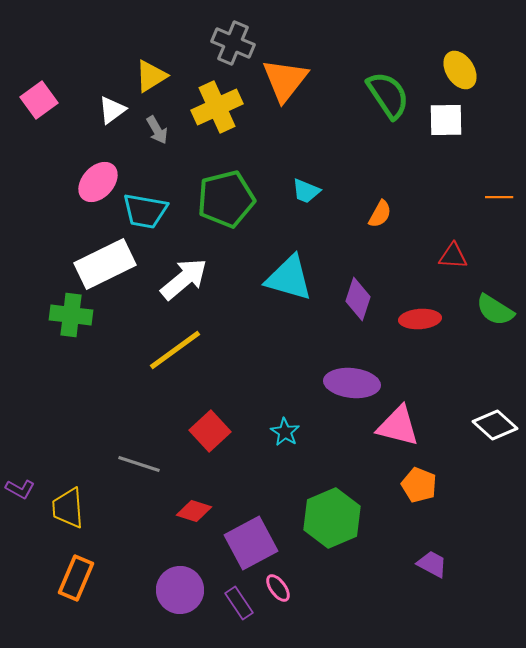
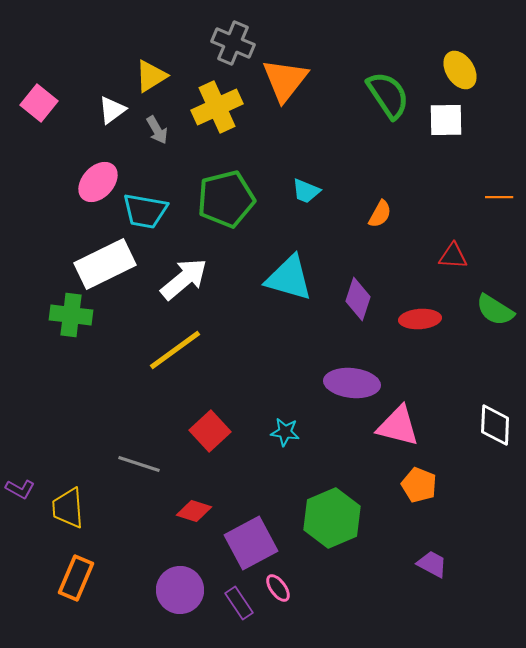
pink square at (39, 100): moved 3 px down; rotated 15 degrees counterclockwise
white diamond at (495, 425): rotated 51 degrees clockwise
cyan star at (285, 432): rotated 24 degrees counterclockwise
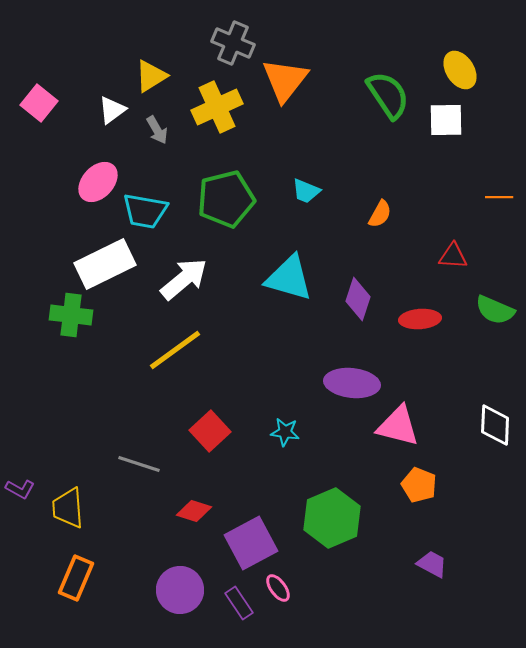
green semicircle at (495, 310): rotated 9 degrees counterclockwise
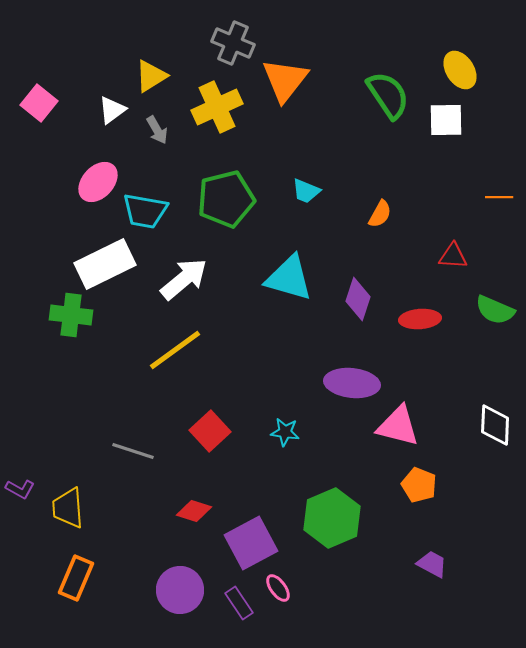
gray line at (139, 464): moved 6 px left, 13 px up
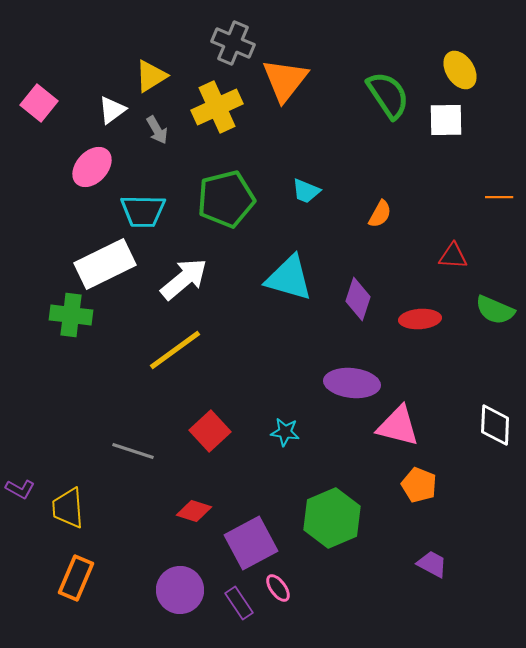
pink ellipse at (98, 182): moved 6 px left, 15 px up
cyan trapezoid at (145, 211): moved 2 px left; rotated 9 degrees counterclockwise
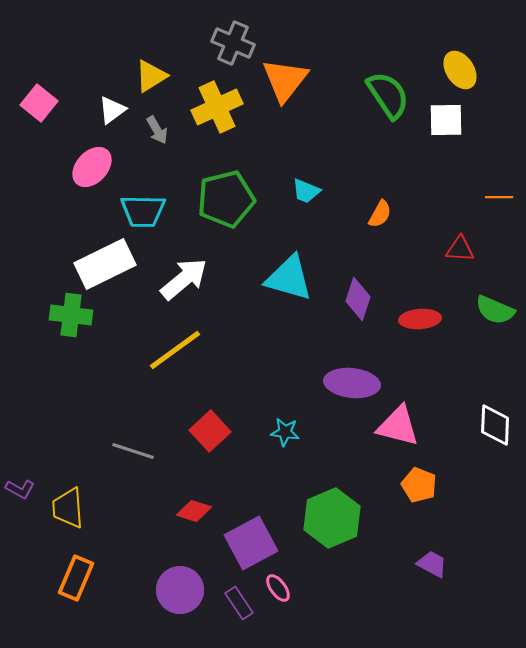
red triangle at (453, 256): moved 7 px right, 7 px up
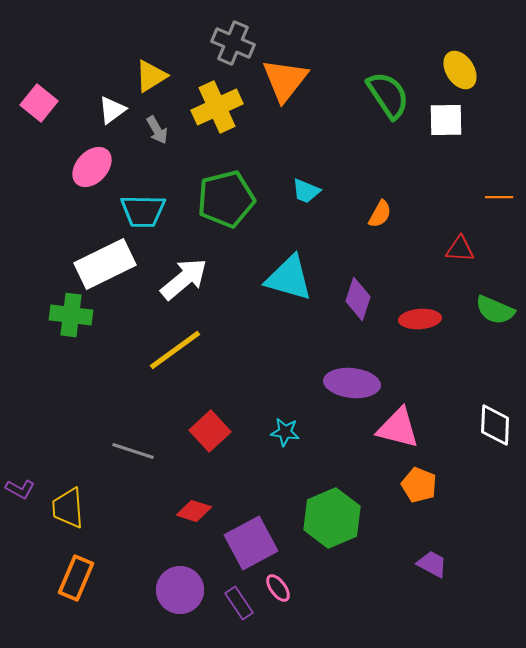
pink triangle at (398, 426): moved 2 px down
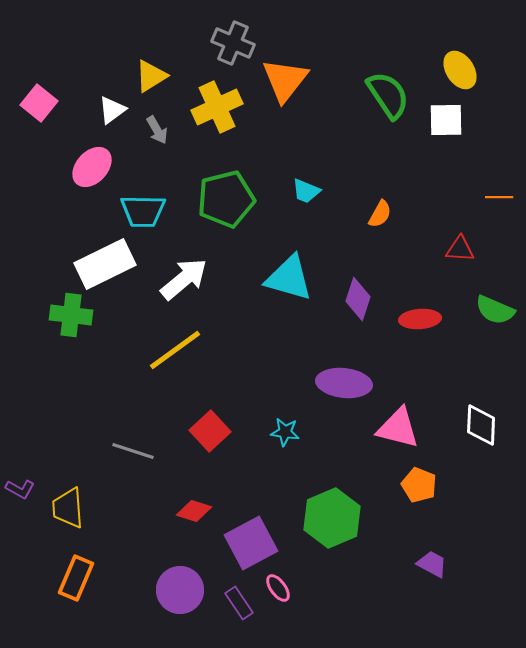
purple ellipse at (352, 383): moved 8 px left
white diamond at (495, 425): moved 14 px left
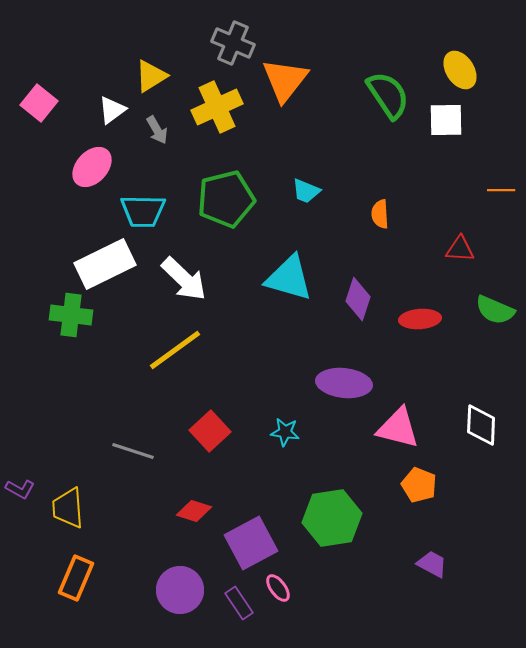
orange line at (499, 197): moved 2 px right, 7 px up
orange semicircle at (380, 214): rotated 148 degrees clockwise
white arrow at (184, 279): rotated 84 degrees clockwise
green hexagon at (332, 518): rotated 14 degrees clockwise
